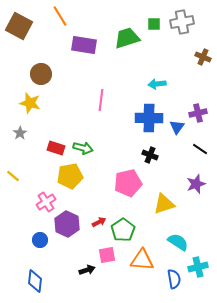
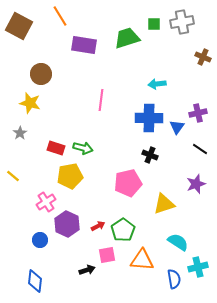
red arrow: moved 1 px left, 4 px down
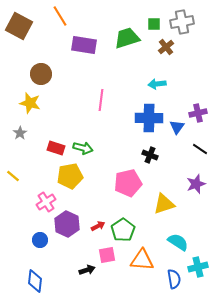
brown cross: moved 37 px left, 10 px up; rotated 28 degrees clockwise
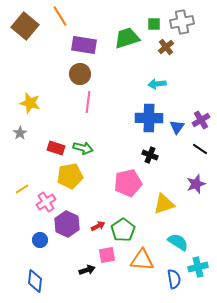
brown square: moved 6 px right; rotated 12 degrees clockwise
brown circle: moved 39 px right
pink line: moved 13 px left, 2 px down
purple cross: moved 3 px right, 7 px down; rotated 18 degrees counterclockwise
yellow line: moved 9 px right, 13 px down; rotated 72 degrees counterclockwise
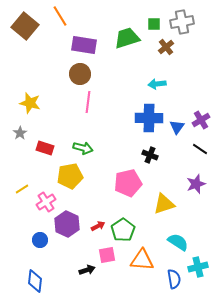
red rectangle: moved 11 px left
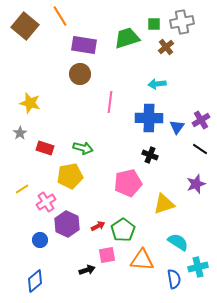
pink line: moved 22 px right
blue diamond: rotated 45 degrees clockwise
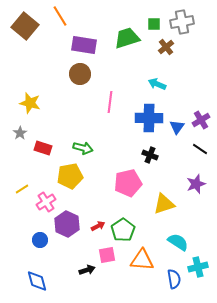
cyan arrow: rotated 30 degrees clockwise
red rectangle: moved 2 px left
blue diamond: moved 2 px right; rotated 65 degrees counterclockwise
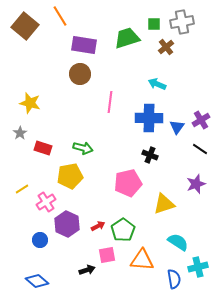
blue diamond: rotated 35 degrees counterclockwise
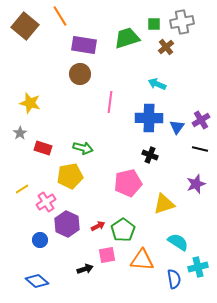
black line: rotated 21 degrees counterclockwise
black arrow: moved 2 px left, 1 px up
